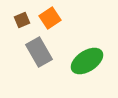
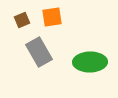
orange square: moved 2 px right, 1 px up; rotated 25 degrees clockwise
green ellipse: moved 3 px right, 1 px down; rotated 32 degrees clockwise
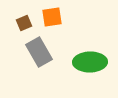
brown square: moved 2 px right, 3 px down
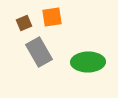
green ellipse: moved 2 px left
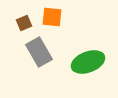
orange square: rotated 15 degrees clockwise
green ellipse: rotated 20 degrees counterclockwise
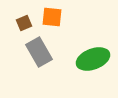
green ellipse: moved 5 px right, 3 px up
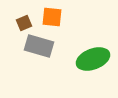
gray rectangle: moved 6 px up; rotated 44 degrees counterclockwise
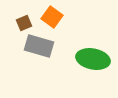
orange square: rotated 30 degrees clockwise
green ellipse: rotated 32 degrees clockwise
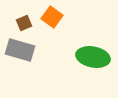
gray rectangle: moved 19 px left, 4 px down
green ellipse: moved 2 px up
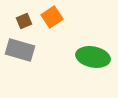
orange square: rotated 20 degrees clockwise
brown square: moved 2 px up
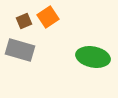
orange square: moved 4 px left
